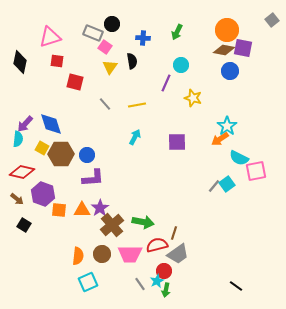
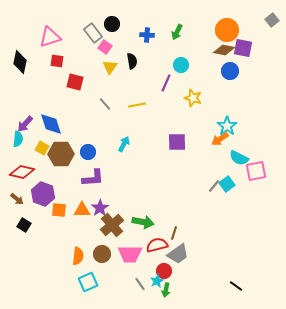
gray rectangle at (93, 33): rotated 30 degrees clockwise
blue cross at (143, 38): moved 4 px right, 3 px up
cyan arrow at (135, 137): moved 11 px left, 7 px down
blue circle at (87, 155): moved 1 px right, 3 px up
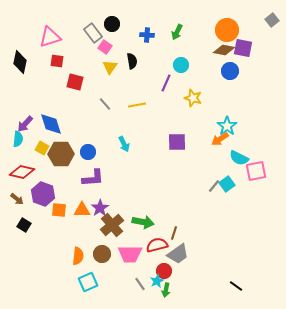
cyan arrow at (124, 144): rotated 126 degrees clockwise
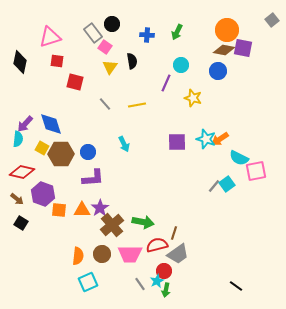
blue circle at (230, 71): moved 12 px left
cyan star at (227, 126): moved 21 px left, 13 px down; rotated 18 degrees counterclockwise
black square at (24, 225): moved 3 px left, 2 px up
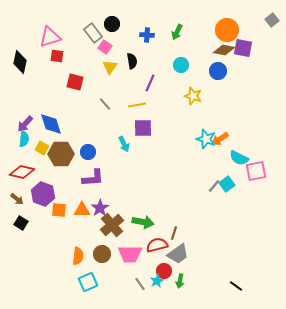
red square at (57, 61): moved 5 px up
purple line at (166, 83): moved 16 px left
yellow star at (193, 98): moved 2 px up
cyan semicircle at (18, 139): moved 6 px right
purple square at (177, 142): moved 34 px left, 14 px up
green arrow at (166, 290): moved 14 px right, 9 px up
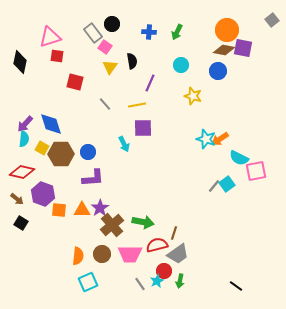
blue cross at (147, 35): moved 2 px right, 3 px up
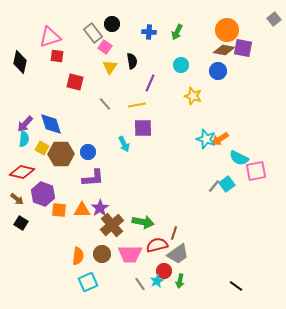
gray square at (272, 20): moved 2 px right, 1 px up
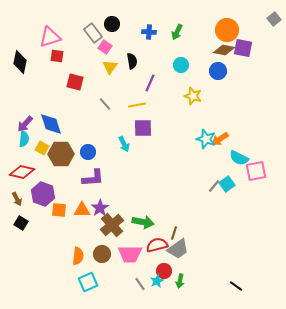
brown arrow at (17, 199): rotated 24 degrees clockwise
gray trapezoid at (178, 254): moved 5 px up
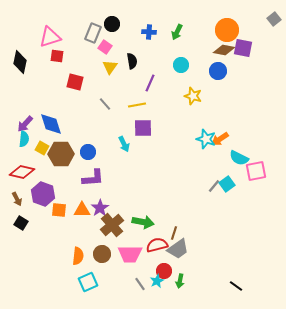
gray rectangle at (93, 33): rotated 60 degrees clockwise
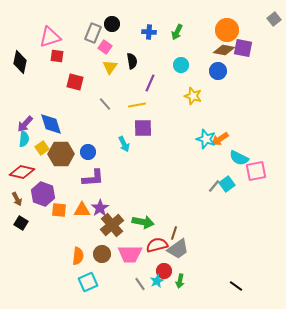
yellow square at (42, 148): rotated 24 degrees clockwise
